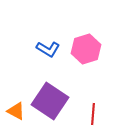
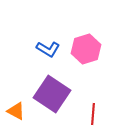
purple square: moved 2 px right, 7 px up
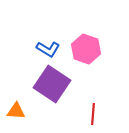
pink hexagon: rotated 24 degrees counterclockwise
purple square: moved 10 px up
orange triangle: rotated 24 degrees counterclockwise
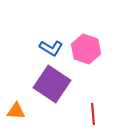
blue L-shape: moved 3 px right, 1 px up
red line: rotated 10 degrees counterclockwise
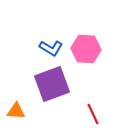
pink hexagon: rotated 16 degrees counterclockwise
purple square: rotated 36 degrees clockwise
red line: rotated 20 degrees counterclockwise
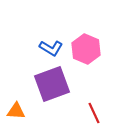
pink hexagon: rotated 20 degrees clockwise
red line: moved 1 px right, 1 px up
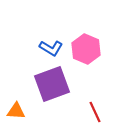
red line: moved 1 px right, 1 px up
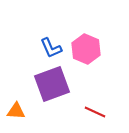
blue L-shape: rotated 35 degrees clockwise
red line: rotated 40 degrees counterclockwise
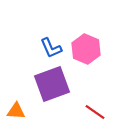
red line: rotated 10 degrees clockwise
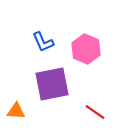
blue L-shape: moved 8 px left, 6 px up
purple square: rotated 9 degrees clockwise
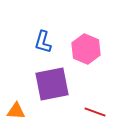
blue L-shape: rotated 40 degrees clockwise
red line: rotated 15 degrees counterclockwise
